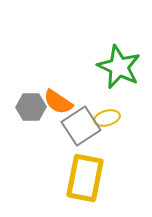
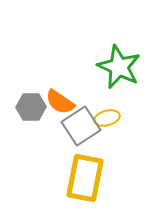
orange semicircle: moved 2 px right
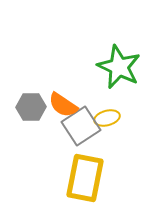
orange semicircle: moved 3 px right, 3 px down
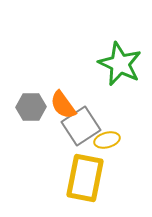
green star: moved 1 px right, 3 px up
orange semicircle: rotated 20 degrees clockwise
yellow ellipse: moved 22 px down
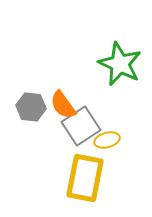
gray hexagon: rotated 8 degrees clockwise
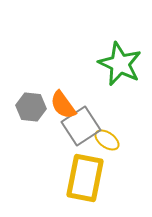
yellow ellipse: rotated 50 degrees clockwise
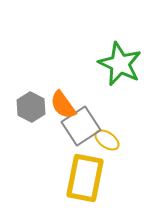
gray hexagon: rotated 20 degrees clockwise
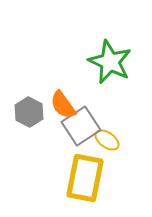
green star: moved 10 px left, 2 px up
gray hexagon: moved 2 px left, 5 px down
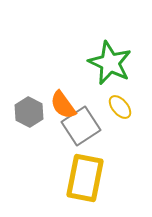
green star: moved 1 px down
yellow ellipse: moved 13 px right, 33 px up; rotated 15 degrees clockwise
